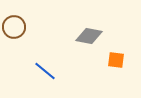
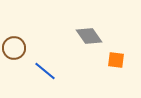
brown circle: moved 21 px down
gray diamond: rotated 44 degrees clockwise
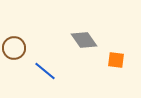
gray diamond: moved 5 px left, 4 px down
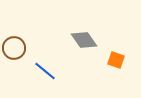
orange square: rotated 12 degrees clockwise
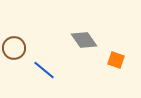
blue line: moved 1 px left, 1 px up
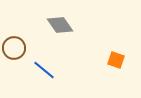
gray diamond: moved 24 px left, 15 px up
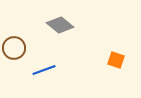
gray diamond: rotated 16 degrees counterclockwise
blue line: rotated 60 degrees counterclockwise
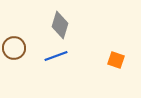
gray diamond: rotated 68 degrees clockwise
blue line: moved 12 px right, 14 px up
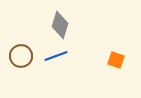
brown circle: moved 7 px right, 8 px down
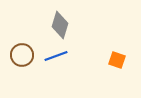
brown circle: moved 1 px right, 1 px up
orange square: moved 1 px right
